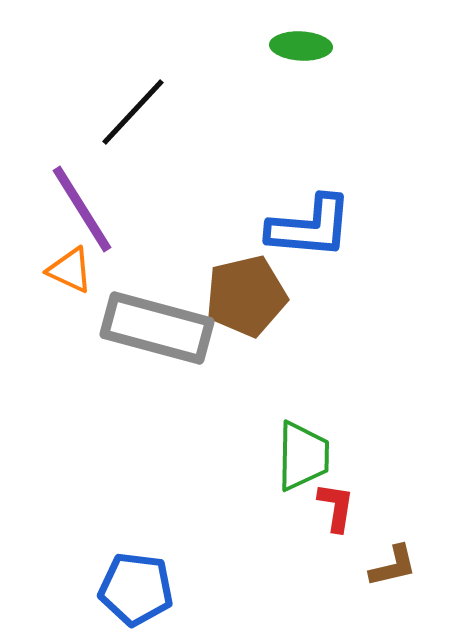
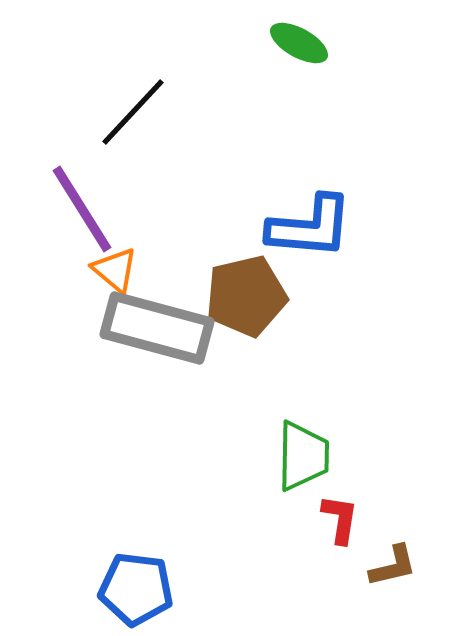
green ellipse: moved 2 px left, 3 px up; rotated 26 degrees clockwise
orange triangle: moved 45 px right; rotated 15 degrees clockwise
red L-shape: moved 4 px right, 12 px down
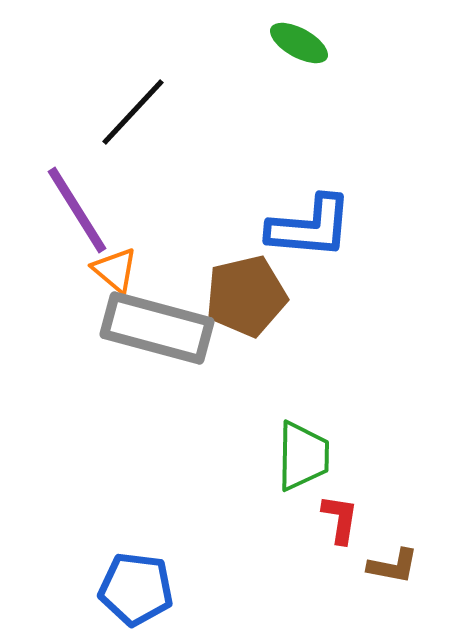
purple line: moved 5 px left, 1 px down
brown L-shape: rotated 24 degrees clockwise
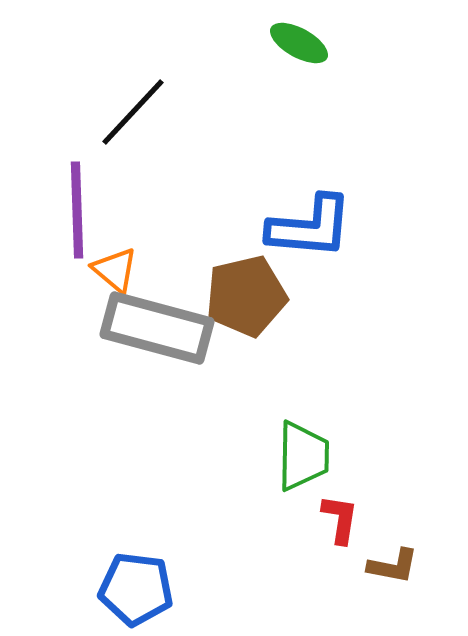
purple line: rotated 30 degrees clockwise
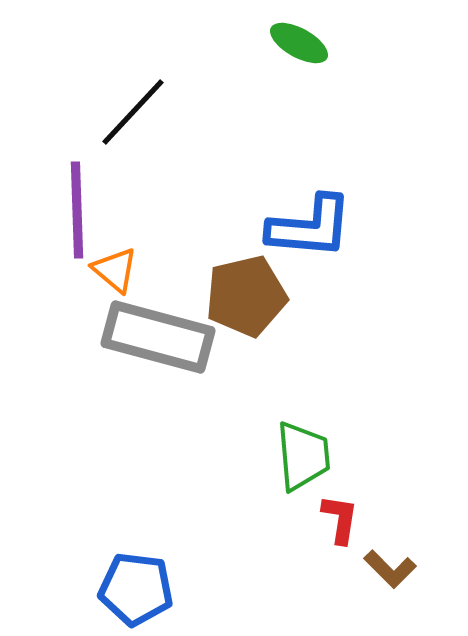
gray rectangle: moved 1 px right, 9 px down
green trapezoid: rotated 6 degrees counterclockwise
brown L-shape: moved 3 px left, 3 px down; rotated 34 degrees clockwise
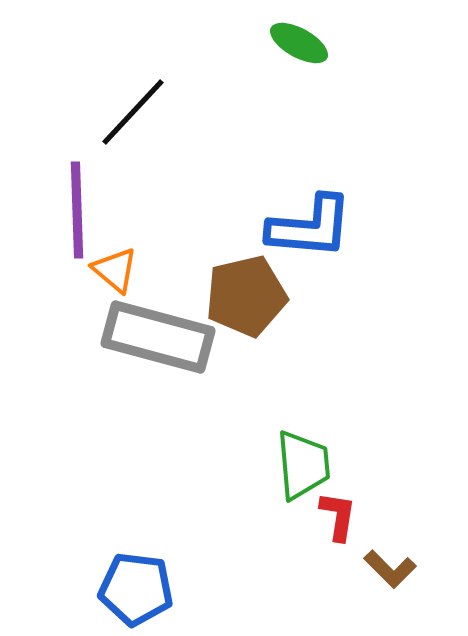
green trapezoid: moved 9 px down
red L-shape: moved 2 px left, 3 px up
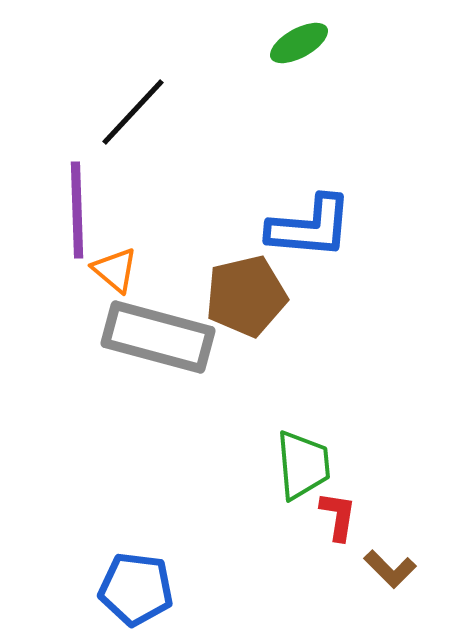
green ellipse: rotated 58 degrees counterclockwise
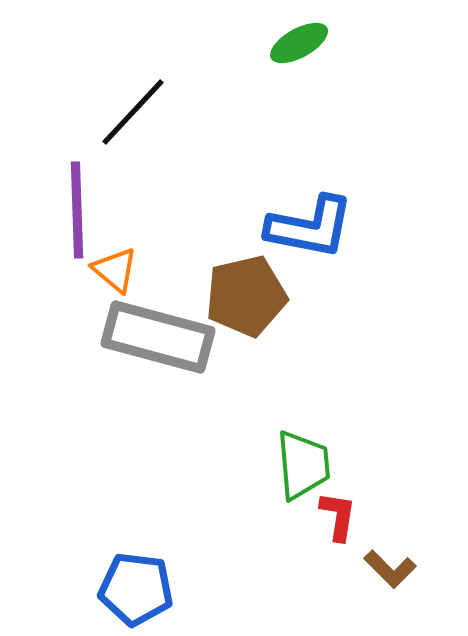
blue L-shape: rotated 6 degrees clockwise
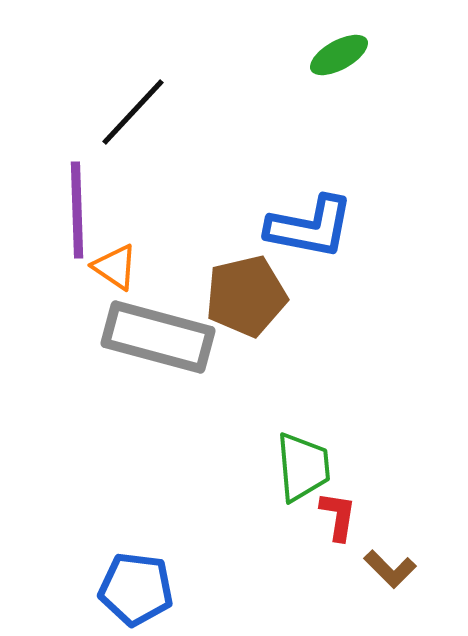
green ellipse: moved 40 px right, 12 px down
orange triangle: moved 3 px up; rotated 6 degrees counterclockwise
green trapezoid: moved 2 px down
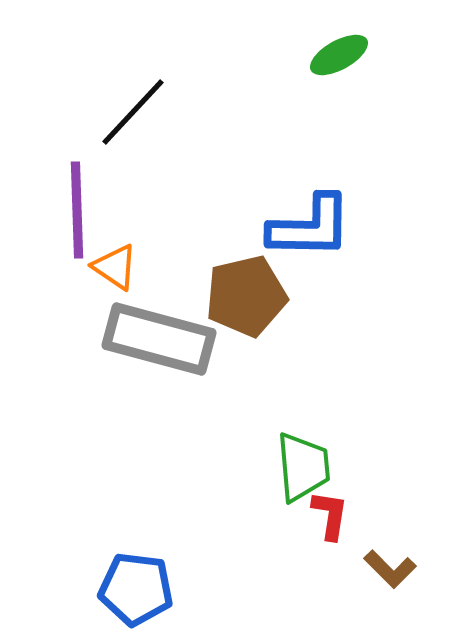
blue L-shape: rotated 10 degrees counterclockwise
gray rectangle: moved 1 px right, 2 px down
red L-shape: moved 8 px left, 1 px up
